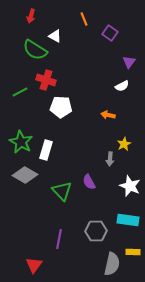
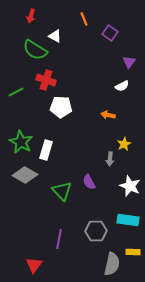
green line: moved 4 px left
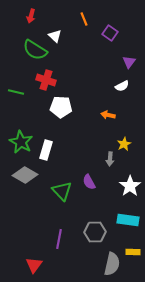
white triangle: rotated 16 degrees clockwise
green line: rotated 42 degrees clockwise
white star: rotated 15 degrees clockwise
gray hexagon: moved 1 px left, 1 px down
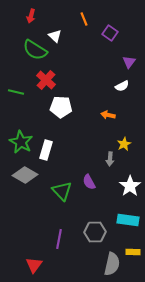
red cross: rotated 24 degrees clockwise
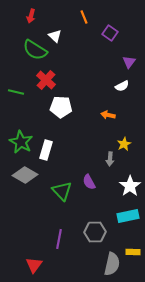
orange line: moved 2 px up
cyan rectangle: moved 4 px up; rotated 20 degrees counterclockwise
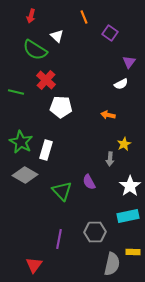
white triangle: moved 2 px right
white semicircle: moved 1 px left, 2 px up
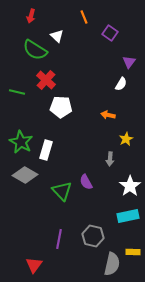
white semicircle: rotated 32 degrees counterclockwise
green line: moved 1 px right
yellow star: moved 2 px right, 5 px up
purple semicircle: moved 3 px left
gray hexagon: moved 2 px left, 4 px down; rotated 15 degrees clockwise
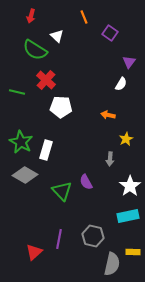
red triangle: moved 13 px up; rotated 12 degrees clockwise
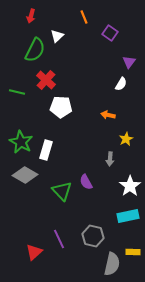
white triangle: rotated 32 degrees clockwise
green semicircle: rotated 95 degrees counterclockwise
purple line: rotated 36 degrees counterclockwise
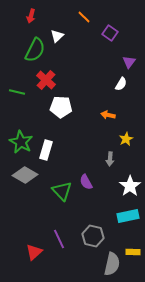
orange line: rotated 24 degrees counterclockwise
